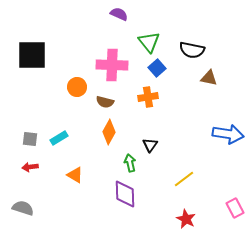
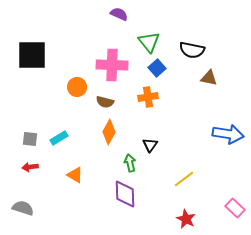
pink rectangle: rotated 18 degrees counterclockwise
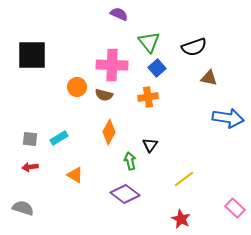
black semicircle: moved 2 px right, 3 px up; rotated 30 degrees counterclockwise
brown semicircle: moved 1 px left, 7 px up
blue arrow: moved 16 px up
green arrow: moved 2 px up
purple diamond: rotated 52 degrees counterclockwise
red star: moved 5 px left
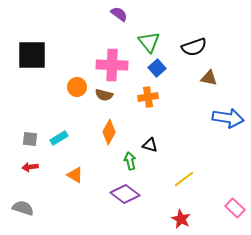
purple semicircle: rotated 12 degrees clockwise
black triangle: rotated 49 degrees counterclockwise
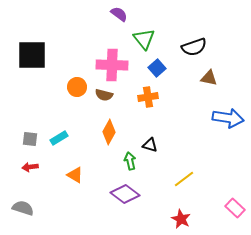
green triangle: moved 5 px left, 3 px up
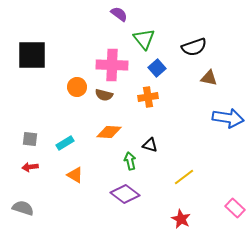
orange diamond: rotated 65 degrees clockwise
cyan rectangle: moved 6 px right, 5 px down
yellow line: moved 2 px up
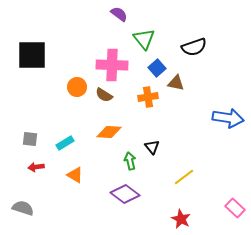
brown triangle: moved 33 px left, 5 px down
brown semicircle: rotated 18 degrees clockwise
black triangle: moved 2 px right, 2 px down; rotated 35 degrees clockwise
red arrow: moved 6 px right
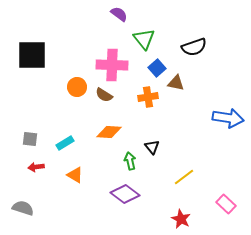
pink rectangle: moved 9 px left, 4 px up
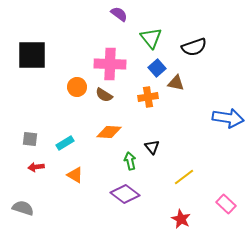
green triangle: moved 7 px right, 1 px up
pink cross: moved 2 px left, 1 px up
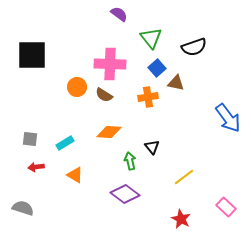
blue arrow: rotated 44 degrees clockwise
pink rectangle: moved 3 px down
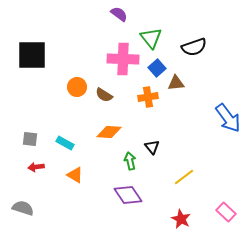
pink cross: moved 13 px right, 5 px up
brown triangle: rotated 18 degrees counterclockwise
cyan rectangle: rotated 60 degrees clockwise
purple diamond: moved 3 px right, 1 px down; rotated 20 degrees clockwise
pink rectangle: moved 5 px down
